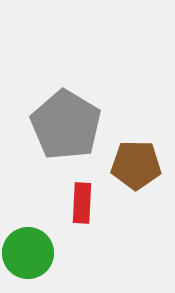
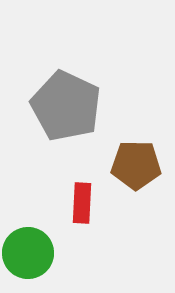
gray pentagon: moved 19 px up; rotated 6 degrees counterclockwise
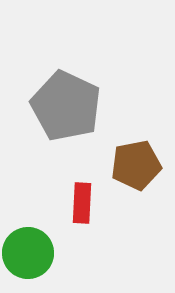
brown pentagon: rotated 12 degrees counterclockwise
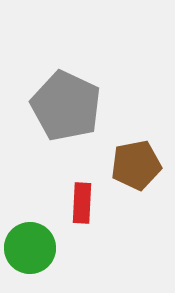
green circle: moved 2 px right, 5 px up
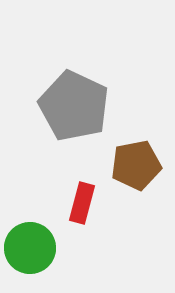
gray pentagon: moved 8 px right
red rectangle: rotated 12 degrees clockwise
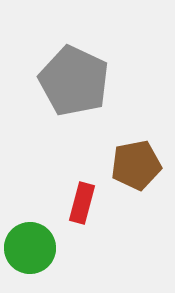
gray pentagon: moved 25 px up
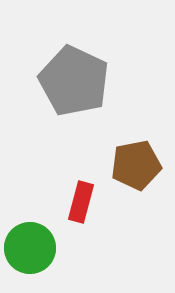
red rectangle: moved 1 px left, 1 px up
